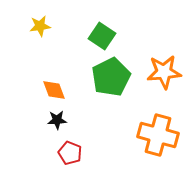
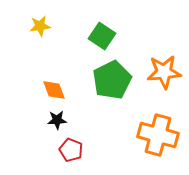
green pentagon: moved 1 px right, 3 px down
red pentagon: moved 1 px right, 3 px up
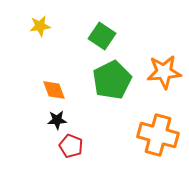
red pentagon: moved 4 px up
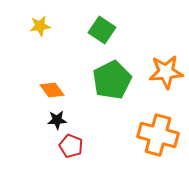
green square: moved 6 px up
orange star: moved 2 px right
orange diamond: moved 2 px left; rotated 15 degrees counterclockwise
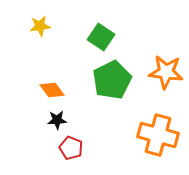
green square: moved 1 px left, 7 px down
orange star: rotated 12 degrees clockwise
red pentagon: moved 2 px down
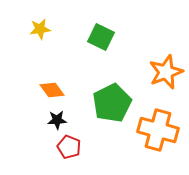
yellow star: moved 3 px down
green square: rotated 8 degrees counterclockwise
orange star: rotated 28 degrees counterclockwise
green pentagon: moved 23 px down
orange cross: moved 5 px up
red pentagon: moved 2 px left, 1 px up
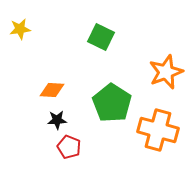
yellow star: moved 20 px left
orange diamond: rotated 50 degrees counterclockwise
green pentagon: rotated 12 degrees counterclockwise
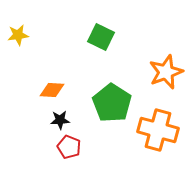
yellow star: moved 2 px left, 6 px down
black star: moved 3 px right
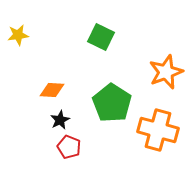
black star: rotated 24 degrees counterclockwise
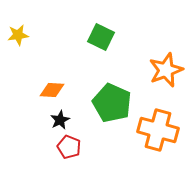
orange star: moved 2 px up
green pentagon: rotated 9 degrees counterclockwise
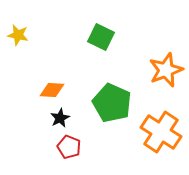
yellow star: rotated 20 degrees clockwise
black star: moved 2 px up
orange cross: moved 3 px right, 2 px down; rotated 18 degrees clockwise
